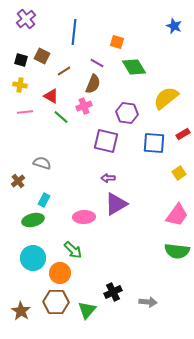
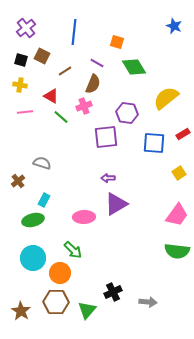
purple cross: moved 9 px down
brown line: moved 1 px right
purple square: moved 4 px up; rotated 20 degrees counterclockwise
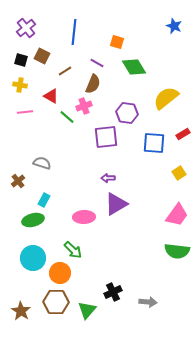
green line: moved 6 px right
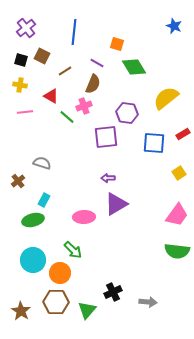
orange square: moved 2 px down
cyan circle: moved 2 px down
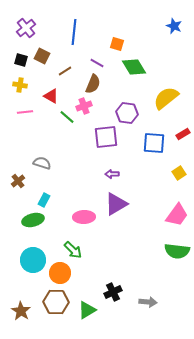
purple arrow: moved 4 px right, 4 px up
green triangle: rotated 18 degrees clockwise
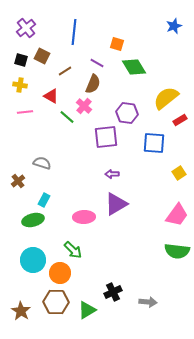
blue star: rotated 28 degrees clockwise
pink cross: rotated 28 degrees counterclockwise
red rectangle: moved 3 px left, 14 px up
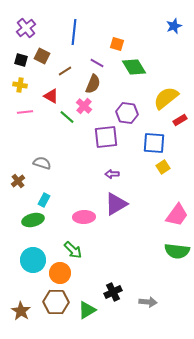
yellow square: moved 16 px left, 6 px up
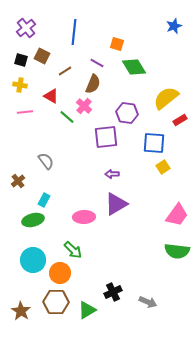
gray semicircle: moved 4 px right, 2 px up; rotated 36 degrees clockwise
gray arrow: rotated 18 degrees clockwise
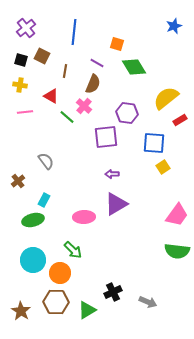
brown line: rotated 48 degrees counterclockwise
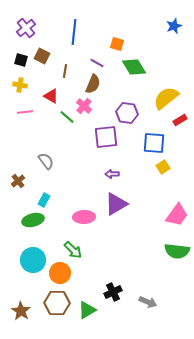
brown hexagon: moved 1 px right, 1 px down
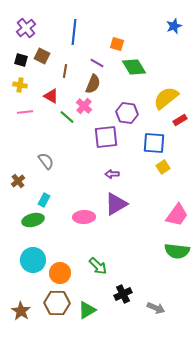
green arrow: moved 25 px right, 16 px down
black cross: moved 10 px right, 2 px down
gray arrow: moved 8 px right, 6 px down
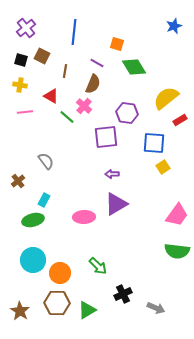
brown star: moved 1 px left
